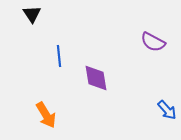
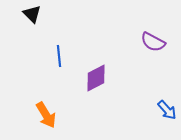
black triangle: rotated 12 degrees counterclockwise
purple diamond: rotated 72 degrees clockwise
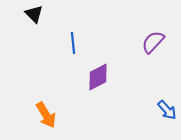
black triangle: moved 2 px right
purple semicircle: rotated 105 degrees clockwise
blue line: moved 14 px right, 13 px up
purple diamond: moved 2 px right, 1 px up
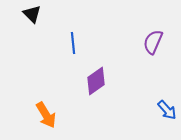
black triangle: moved 2 px left
purple semicircle: rotated 20 degrees counterclockwise
purple diamond: moved 2 px left, 4 px down; rotated 8 degrees counterclockwise
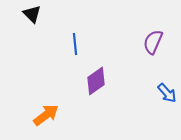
blue line: moved 2 px right, 1 px down
blue arrow: moved 17 px up
orange arrow: rotated 96 degrees counterclockwise
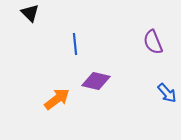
black triangle: moved 2 px left, 1 px up
purple semicircle: rotated 45 degrees counterclockwise
purple diamond: rotated 48 degrees clockwise
orange arrow: moved 11 px right, 16 px up
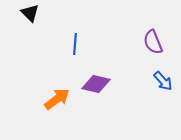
blue line: rotated 10 degrees clockwise
purple diamond: moved 3 px down
blue arrow: moved 4 px left, 12 px up
